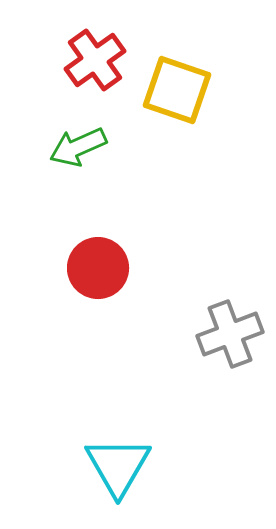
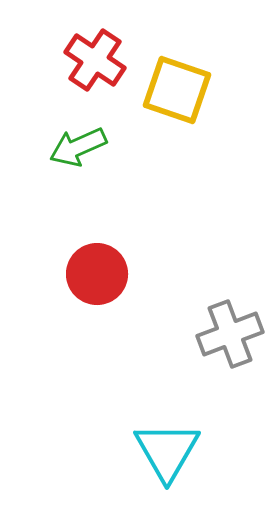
red cross: rotated 20 degrees counterclockwise
red circle: moved 1 px left, 6 px down
cyan triangle: moved 49 px right, 15 px up
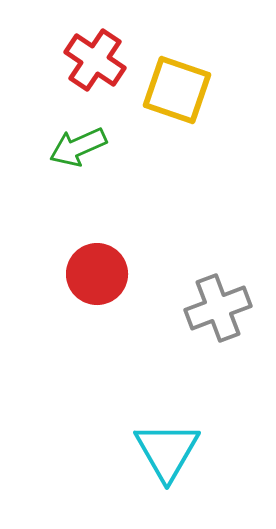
gray cross: moved 12 px left, 26 px up
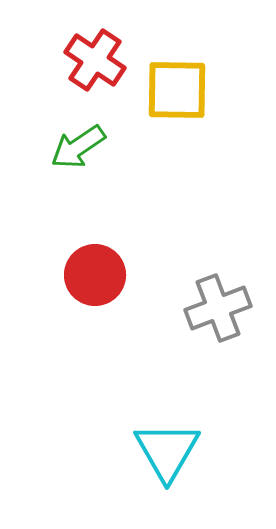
yellow square: rotated 18 degrees counterclockwise
green arrow: rotated 10 degrees counterclockwise
red circle: moved 2 px left, 1 px down
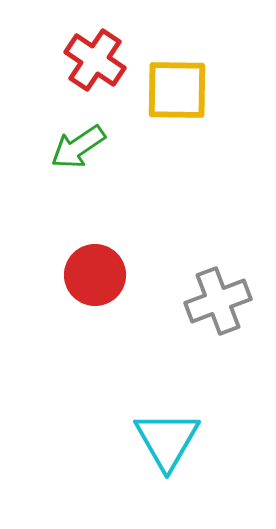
gray cross: moved 7 px up
cyan triangle: moved 11 px up
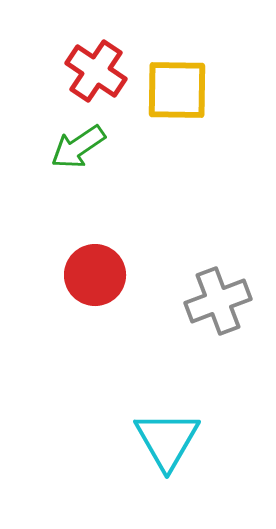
red cross: moved 1 px right, 11 px down
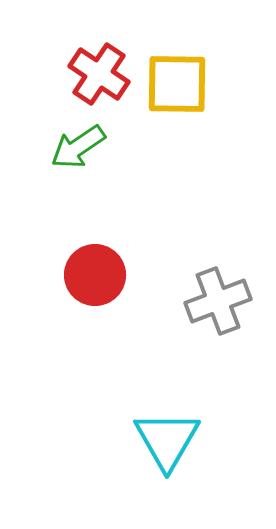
red cross: moved 3 px right, 3 px down
yellow square: moved 6 px up
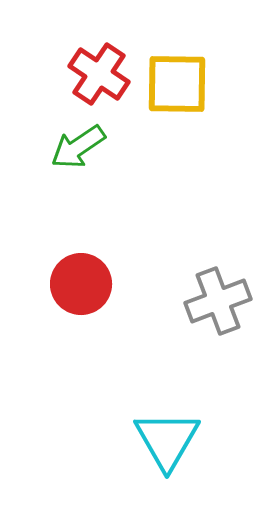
red circle: moved 14 px left, 9 px down
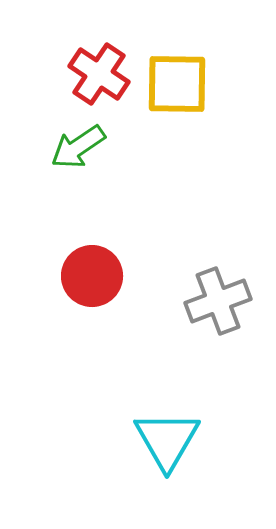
red circle: moved 11 px right, 8 px up
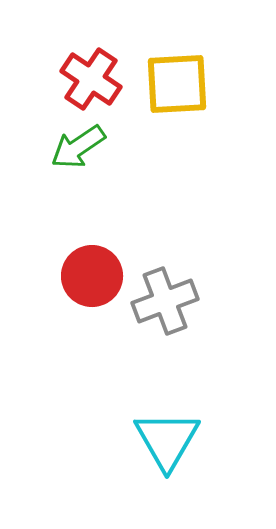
red cross: moved 8 px left, 5 px down
yellow square: rotated 4 degrees counterclockwise
gray cross: moved 53 px left
